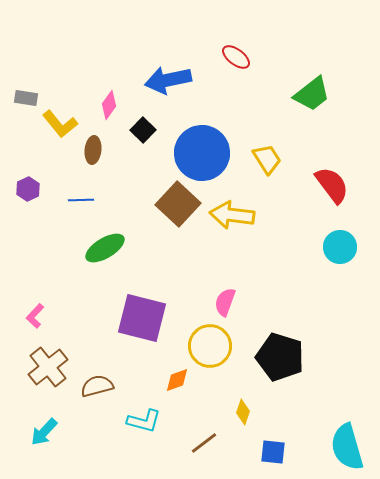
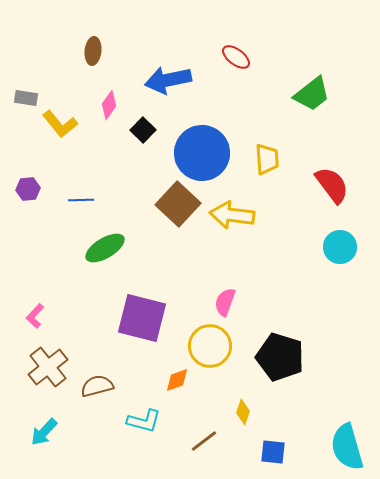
brown ellipse: moved 99 px up
yellow trapezoid: rotated 28 degrees clockwise
purple hexagon: rotated 20 degrees clockwise
brown line: moved 2 px up
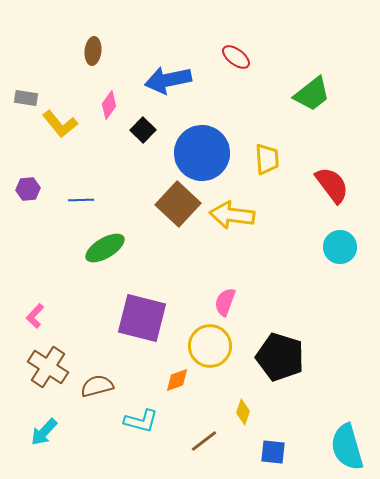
brown cross: rotated 18 degrees counterclockwise
cyan L-shape: moved 3 px left
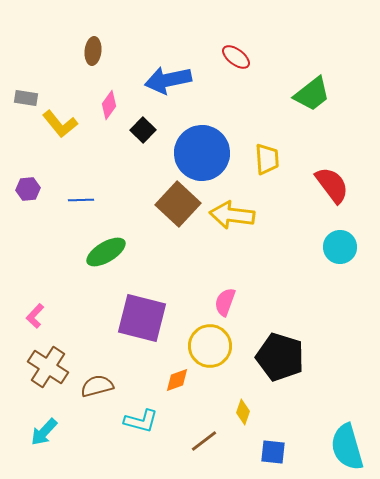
green ellipse: moved 1 px right, 4 px down
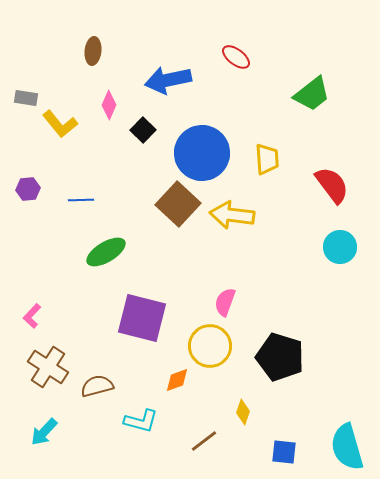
pink diamond: rotated 12 degrees counterclockwise
pink L-shape: moved 3 px left
blue square: moved 11 px right
